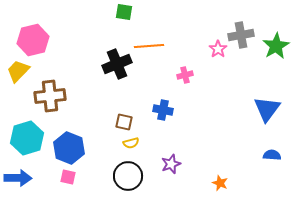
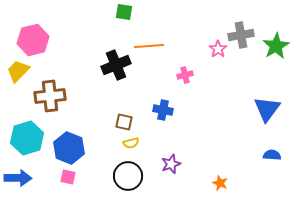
black cross: moved 1 px left, 1 px down
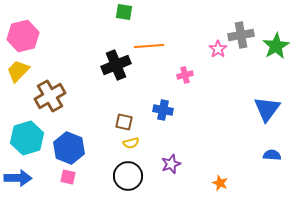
pink hexagon: moved 10 px left, 4 px up
brown cross: rotated 24 degrees counterclockwise
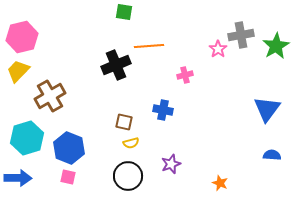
pink hexagon: moved 1 px left, 1 px down
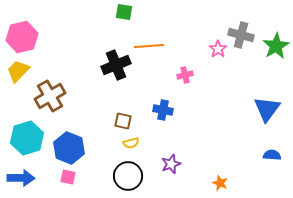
gray cross: rotated 25 degrees clockwise
brown square: moved 1 px left, 1 px up
blue arrow: moved 3 px right
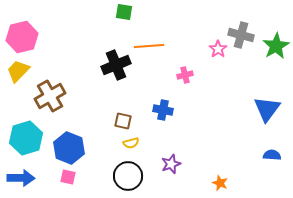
cyan hexagon: moved 1 px left
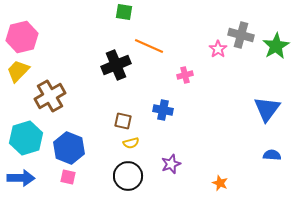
orange line: rotated 28 degrees clockwise
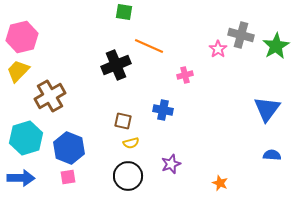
pink square: rotated 21 degrees counterclockwise
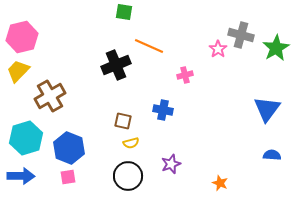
green star: moved 2 px down
blue arrow: moved 2 px up
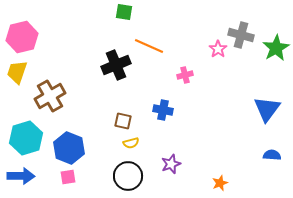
yellow trapezoid: moved 1 px left, 1 px down; rotated 25 degrees counterclockwise
orange star: rotated 28 degrees clockwise
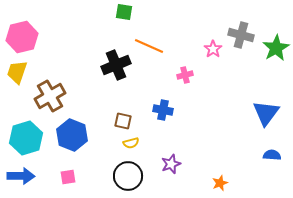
pink star: moved 5 px left
blue triangle: moved 1 px left, 4 px down
blue hexagon: moved 3 px right, 13 px up
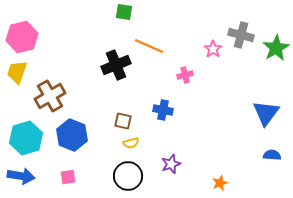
blue arrow: rotated 8 degrees clockwise
